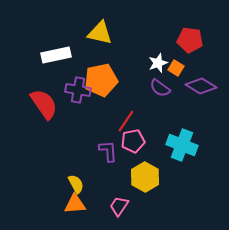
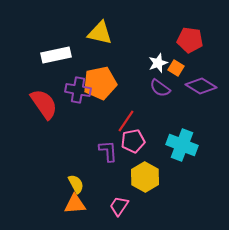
orange pentagon: moved 1 px left, 3 px down
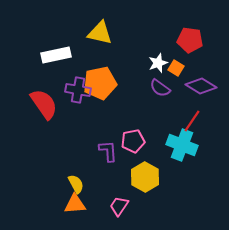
red line: moved 66 px right
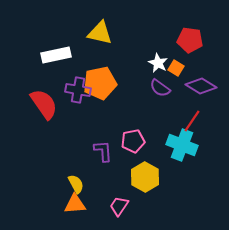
white star: rotated 24 degrees counterclockwise
purple L-shape: moved 5 px left
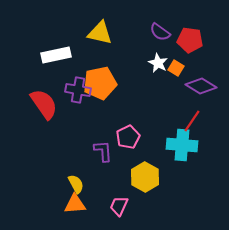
purple semicircle: moved 56 px up
pink pentagon: moved 5 px left, 4 px up; rotated 15 degrees counterclockwise
cyan cross: rotated 16 degrees counterclockwise
pink trapezoid: rotated 10 degrees counterclockwise
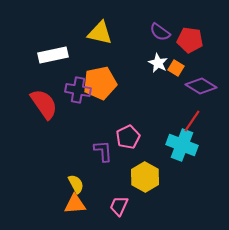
white rectangle: moved 3 px left
cyan cross: rotated 16 degrees clockwise
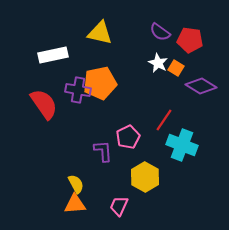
red line: moved 28 px left, 1 px up
